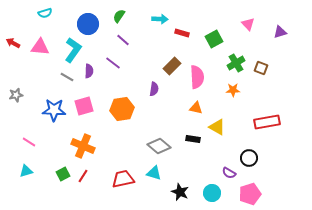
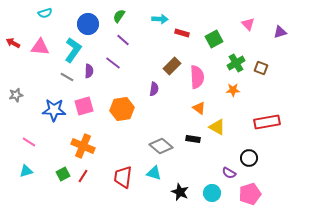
orange triangle at (196, 108): moved 3 px right; rotated 24 degrees clockwise
gray diamond at (159, 146): moved 2 px right
red trapezoid at (123, 179): moved 2 px up; rotated 70 degrees counterclockwise
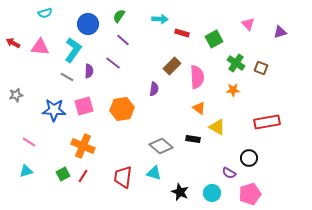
green cross at (236, 63): rotated 24 degrees counterclockwise
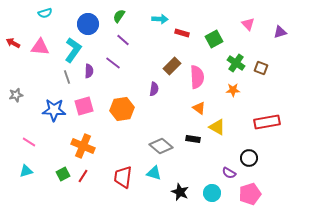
gray line at (67, 77): rotated 40 degrees clockwise
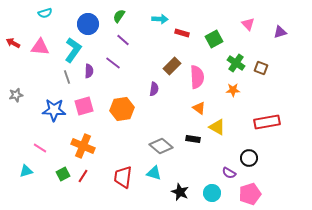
pink line at (29, 142): moved 11 px right, 6 px down
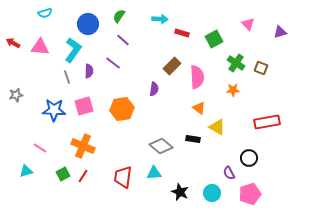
cyan triangle at (154, 173): rotated 21 degrees counterclockwise
purple semicircle at (229, 173): rotated 32 degrees clockwise
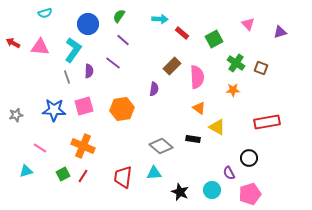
red rectangle at (182, 33): rotated 24 degrees clockwise
gray star at (16, 95): moved 20 px down
cyan circle at (212, 193): moved 3 px up
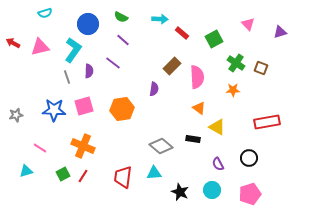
green semicircle at (119, 16): moved 2 px right, 1 px down; rotated 96 degrees counterclockwise
pink triangle at (40, 47): rotated 18 degrees counterclockwise
purple semicircle at (229, 173): moved 11 px left, 9 px up
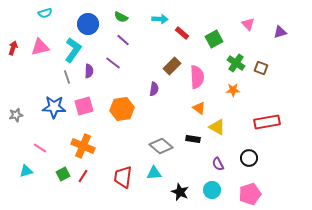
red arrow at (13, 43): moved 5 px down; rotated 80 degrees clockwise
blue star at (54, 110): moved 3 px up
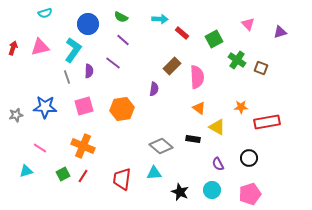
green cross at (236, 63): moved 1 px right, 3 px up
orange star at (233, 90): moved 8 px right, 17 px down
blue star at (54, 107): moved 9 px left
red trapezoid at (123, 177): moved 1 px left, 2 px down
